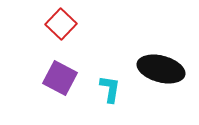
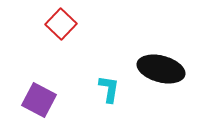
purple square: moved 21 px left, 22 px down
cyan L-shape: moved 1 px left
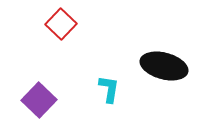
black ellipse: moved 3 px right, 3 px up
purple square: rotated 16 degrees clockwise
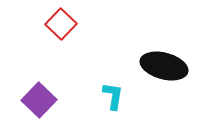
cyan L-shape: moved 4 px right, 7 px down
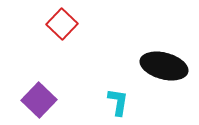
red square: moved 1 px right
cyan L-shape: moved 5 px right, 6 px down
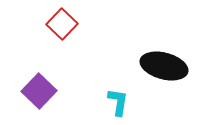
purple square: moved 9 px up
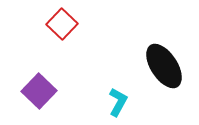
black ellipse: rotated 42 degrees clockwise
cyan L-shape: rotated 20 degrees clockwise
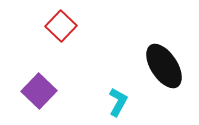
red square: moved 1 px left, 2 px down
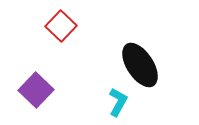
black ellipse: moved 24 px left, 1 px up
purple square: moved 3 px left, 1 px up
